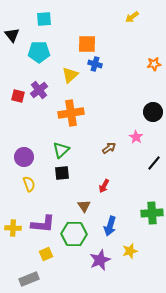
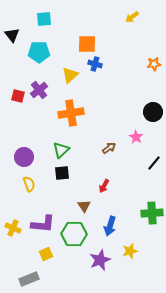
yellow cross: rotated 21 degrees clockwise
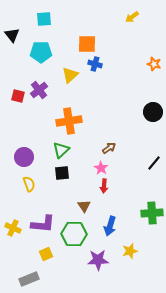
cyan pentagon: moved 2 px right
orange star: rotated 24 degrees clockwise
orange cross: moved 2 px left, 8 px down
pink star: moved 35 px left, 31 px down
red arrow: rotated 24 degrees counterclockwise
purple star: moved 2 px left; rotated 20 degrees clockwise
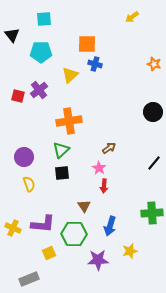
pink star: moved 2 px left
yellow square: moved 3 px right, 1 px up
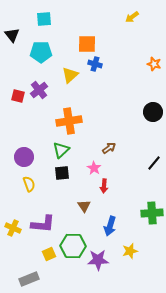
pink star: moved 5 px left
green hexagon: moved 1 px left, 12 px down
yellow square: moved 1 px down
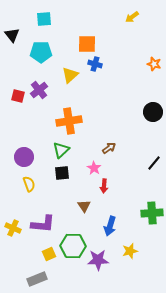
gray rectangle: moved 8 px right
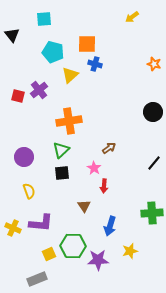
cyan pentagon: moved 12 px right; rotated 15 degrees clockwise
yellow semicircle: moved 7 px down
purple L-shape: moved 2 px left, 1 px up
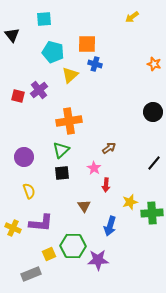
red arrow: moved 2 px right, 1 px up
yellow star: moved 49 px up
gray rectangle: moved 6 px left, 5 px up
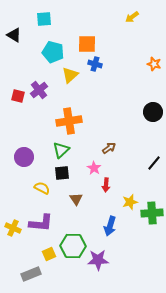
black triangle: moved 2 px right; rotated 21 degrees counterclockwise
yellow semicircle: moved 13 px right, 3 px up; rotated 42 degrees counterclockwise
brown triangle: moved 8 px left, 7 px up
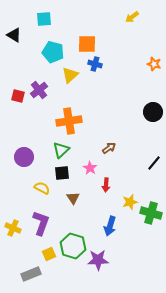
pink star: moved 4 px left
brown triangle: moved 3 px left, 1 px up
green cross: moved 1 px left; rotated 20 degrees clockwise
purple L-shape: rotated 75 degrees counterclockwise
green hexagon: rotated 15 degrees clockwise
